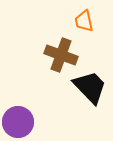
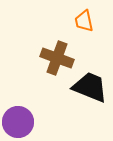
brown cross: moved 4 px left, 3 px down
black trapezoid: rotated 24 degrees counterclockwise
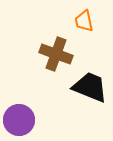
brown cross: moved 1 px left, 4 px up
purple circle: moved 1 px right, 2 px up
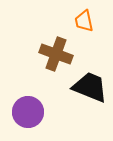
purple circle: moved 9 px right, 8 px up
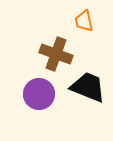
black trapezoid: moved 2 px left
purple circle: moved 11 px right, 18 px up
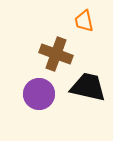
black trapezoid: rotated 9 degrees counterclockwise
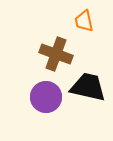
purple circle: moved 7 px right, 3 px down
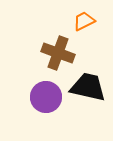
orange trapezoid: rotated 75 degrees clockwise
brown cross: moved 2 px right, 1 px up
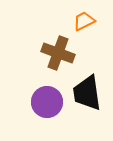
black trapezoid: moved 1 px left, 6 px down; rotated 111 degrees counterclockwise
purple circle: moved 1 px right, 5 px down
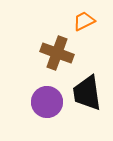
brown cross: moved 1 px left
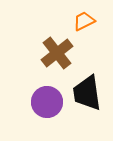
brown cross: rotated 32 degrees clockwise
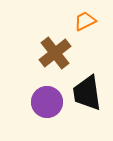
orange trapezoid: moved 1 px right
brown cross: moved 2 px left
